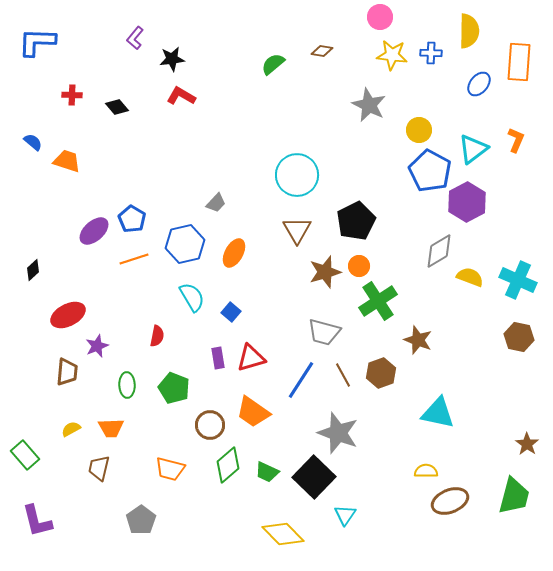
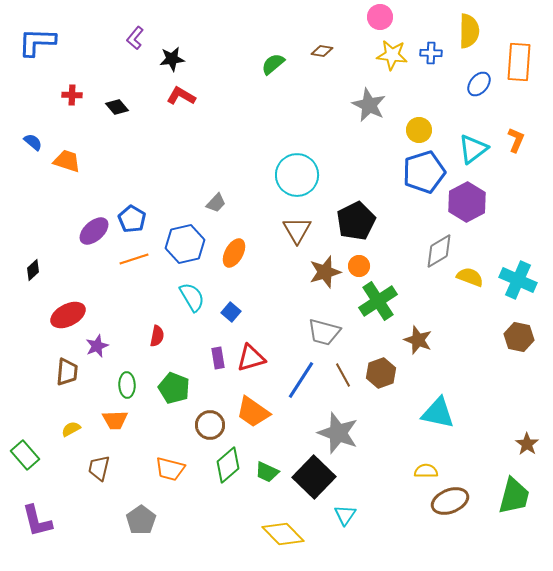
blue pentagon at (430, 171): moved 6 px left, 1 px down; rotated 27 degrees clockwise
orange trapezoid at (111, 428): moved 4 px right, 8 px up
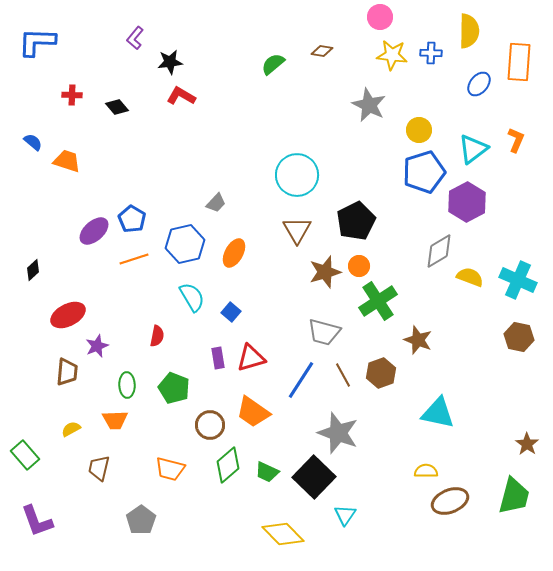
black star at (172, 59): moved 2 px left, 3 px down
purple L-shape at (37, 521): rotated 6 degrees counterclockwise
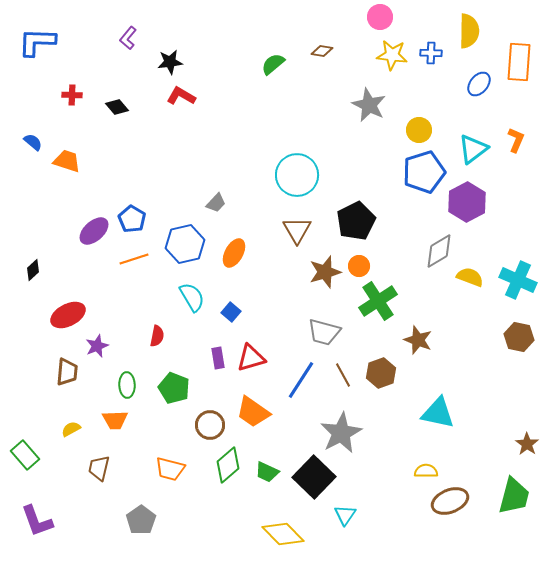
purple L-shape at (135, 38): moved 7 px left
gray star at (338, 433): moved 3 px right; rotated 24 degrees clockwise
